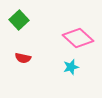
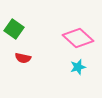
green square: moved 5 px left, 9 px down; rotated 12 degrees counterclockwise
cyan star: moved 7 px right
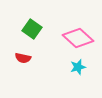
green square: moved 18 px right
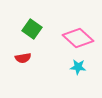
red semicircle: rotated 21 degrees counterclockwise
cyan star: rotated 21 degrees clockwise
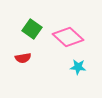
pink diamond: moved 10 px left, 1 px up
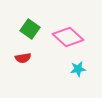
green square: moved 2 px left
cyan star: moved 2 px down; rotated 14 degrees counterclockwise
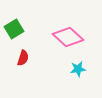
green square: moved 16 px left; rotated 24 degrees clockwise
red semicircle: rotated 63 degrees counterclockwise
